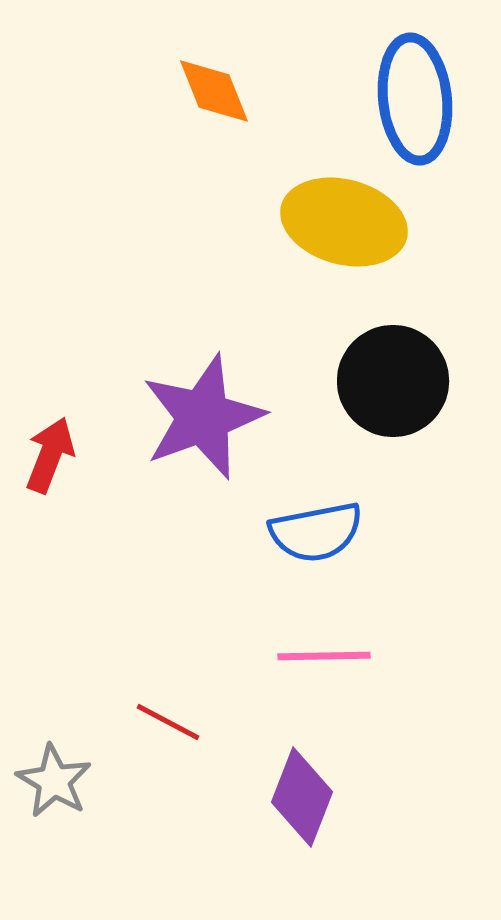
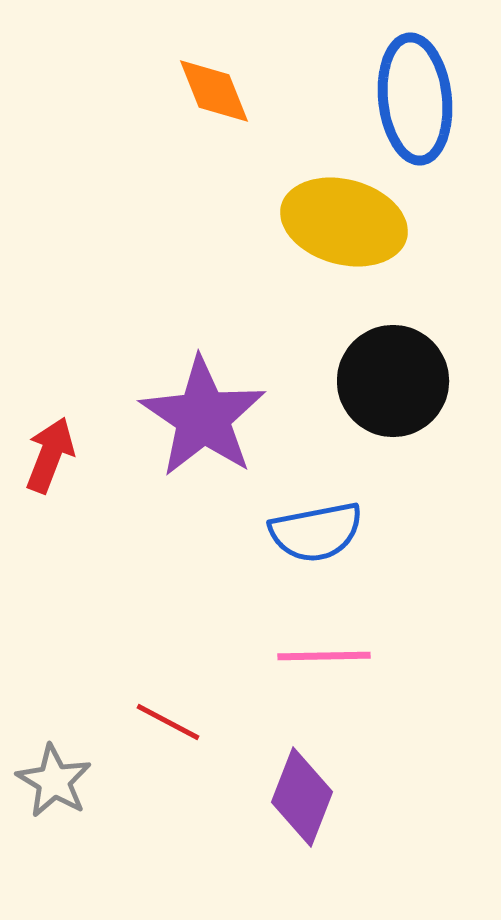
purple star: rotated 18 degrees counterclockwise
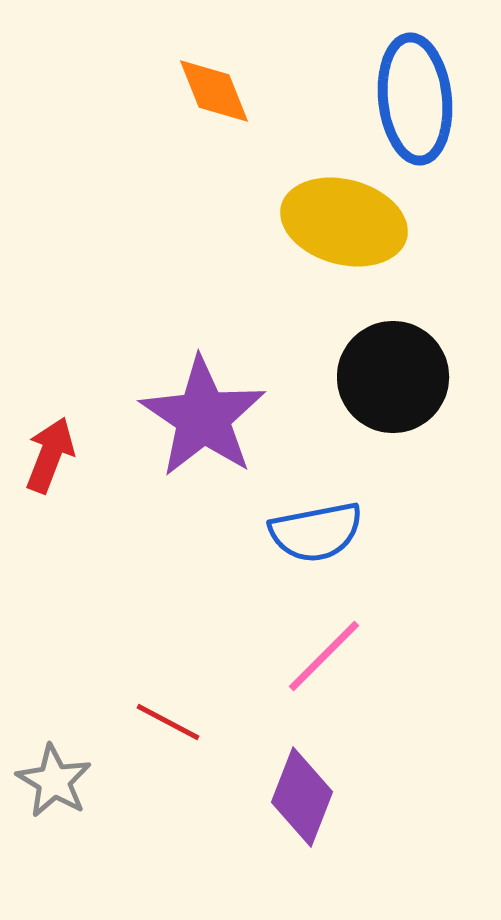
black circle: moved 4 px up
pink line: rotated 44 degrees counterclockwise
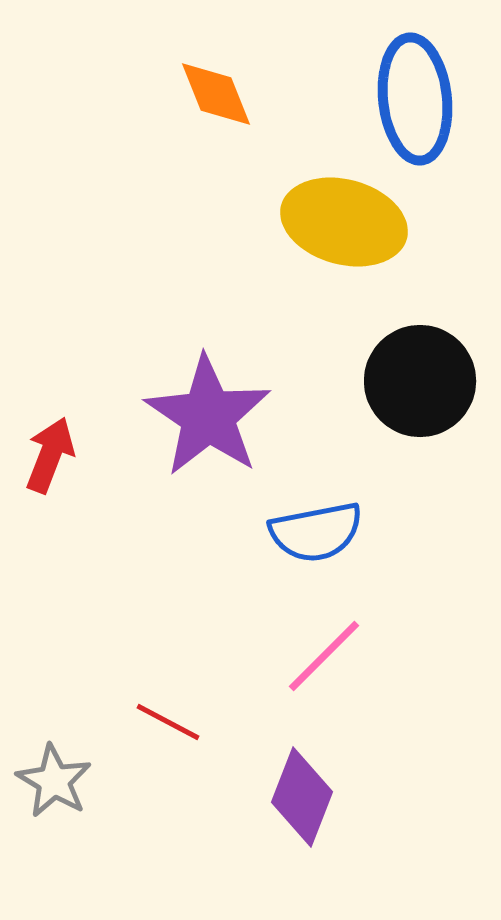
orange diamond: moved 2 px right, 3 px down
black circle: moved 27 px right, 4 px down
purple star: moved 5 px right, 1 px up
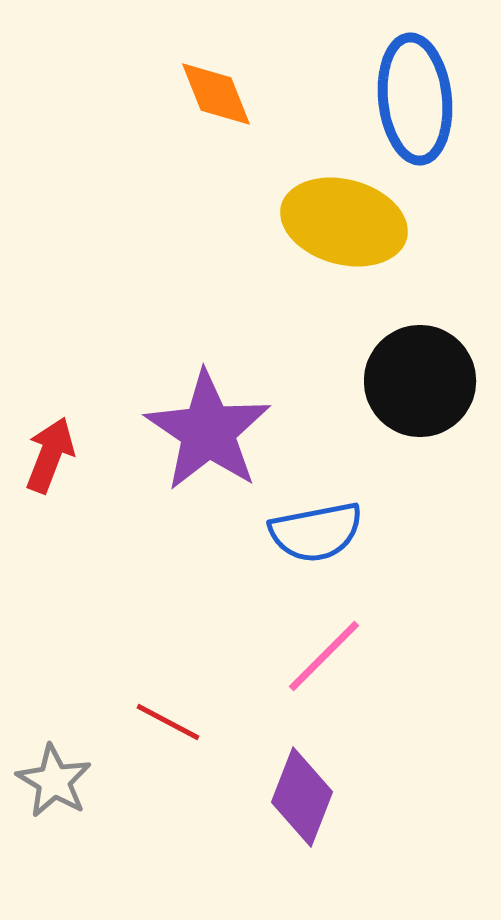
purple star: moved 15 px down
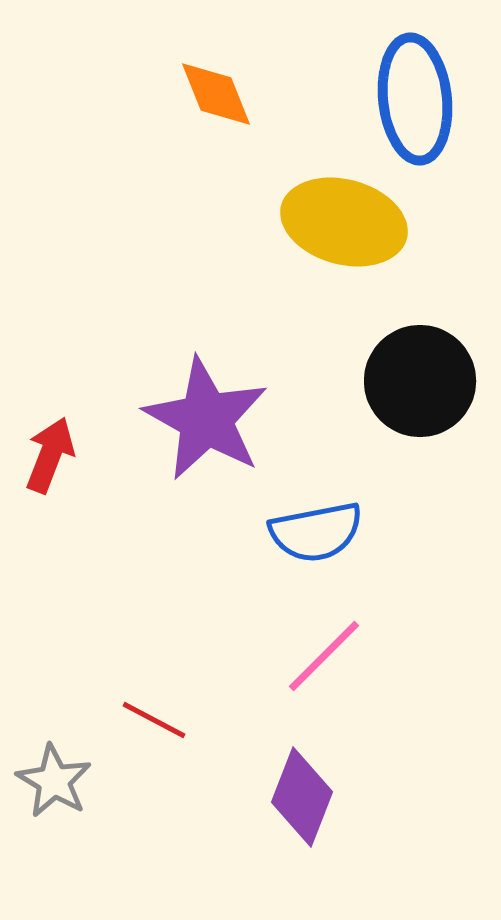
purple star: moved 2 px left, 12 px up; rotated 5 degrees counterclockwise
red line: moved 14 px left, 2 px up
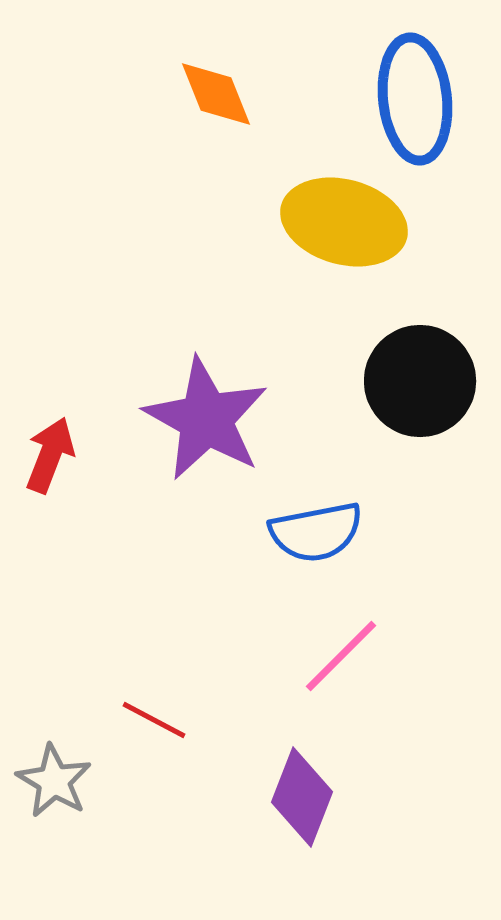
pink line: moved 17 px right
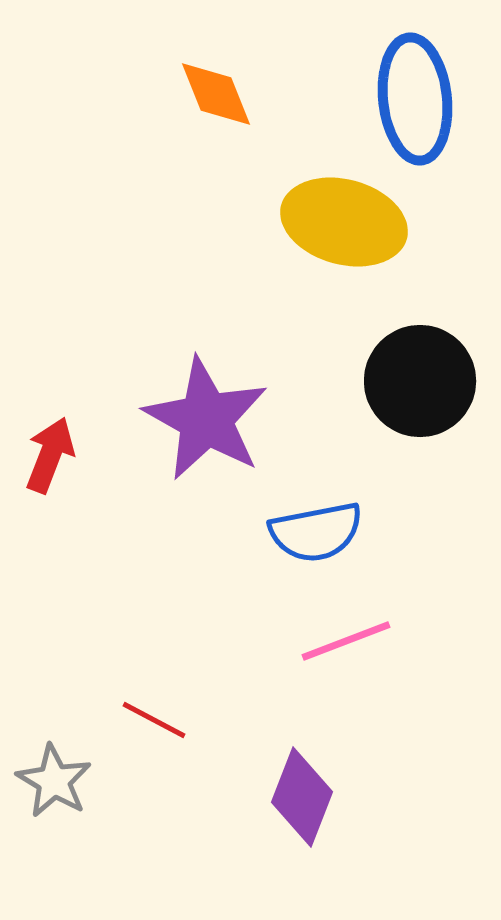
pink line: moved 5 px right, 15 px up; rotated 24 degrees clockwise
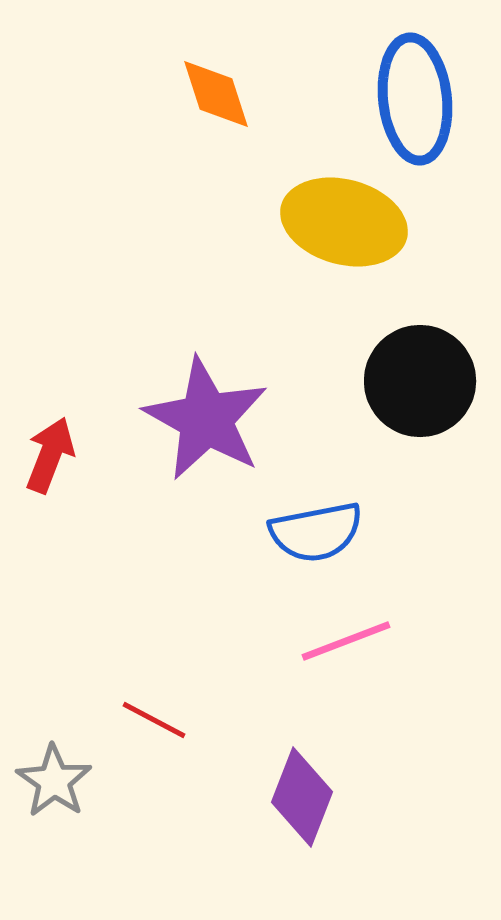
orange diamond: rotated 4 degrees clockwise
gray star: rotated 4 degrees clockwise
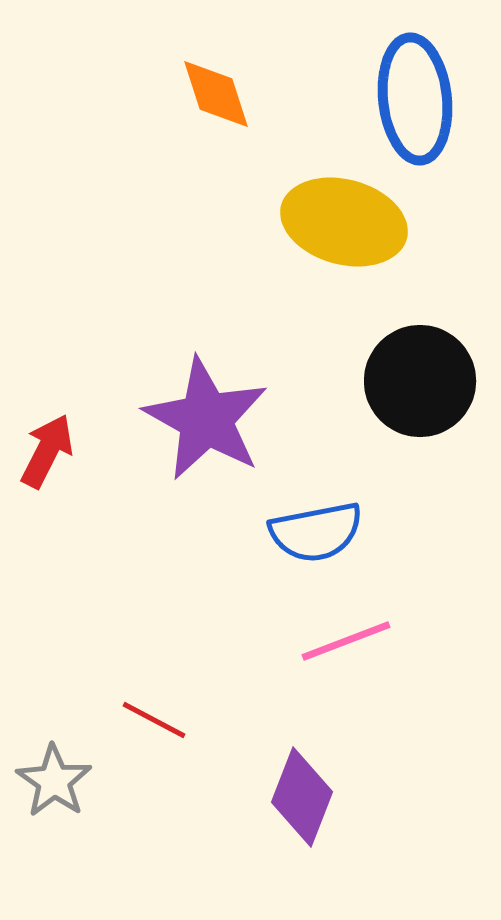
red arrow: moved 3 px left, 4 px up; rotated 6 degrees clockwise
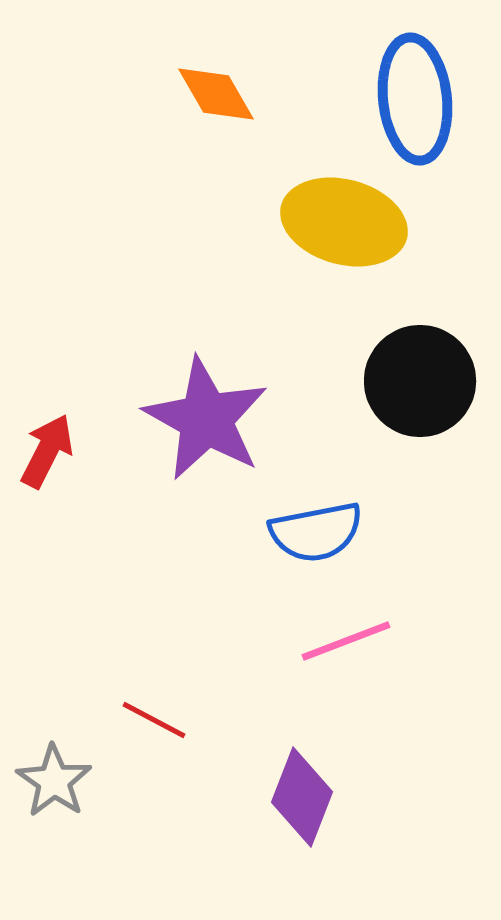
orange diamond: rotated 12 degrees counterclockwise
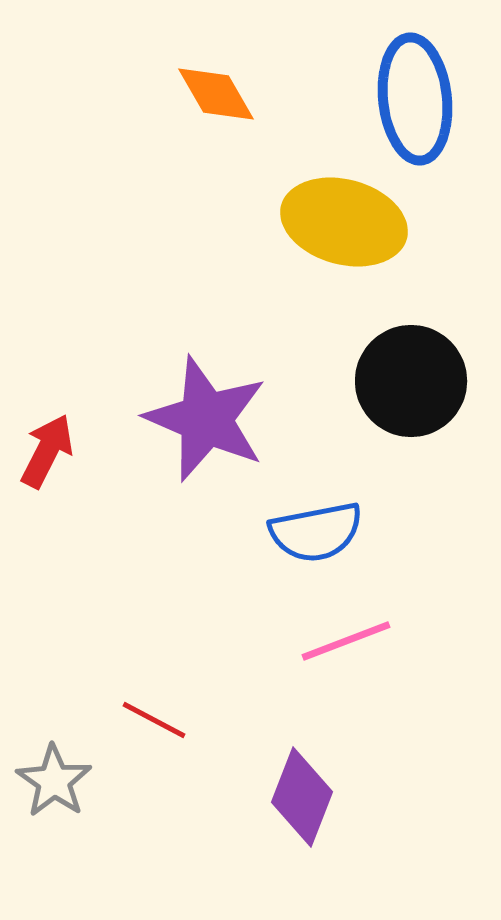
black circle: moved 9 px left
purple star: rotated 6 degrees counterclockwise
